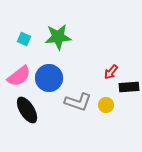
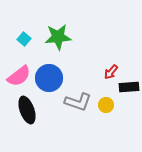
cyan square: rotated 16 degrees clockwise
black ellipse: rotated 12 degrees clockwise
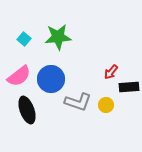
blue circle: moved 2 px right, 1 px down
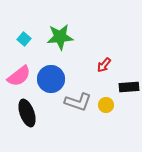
green star: moved 2 px right
red arrow: moved 7 px left, 7 px up
black ellipse: moved 3 px down
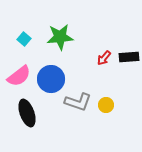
red arrow: moved 7 px up
black rectangle: moved 30 px up
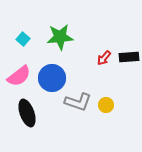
cyan square: moved 1 px left
blue circle: moved 1 px right, 1 px up
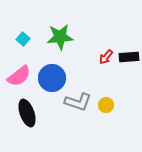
red arrow: moved 2 px right, 1 px up
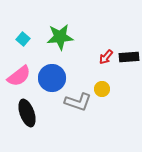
yellow circle: moved 4 px left, 16 px up
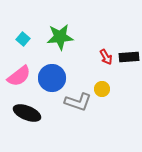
red arrow: rotated 70 degrees counterclockwise
black ellipse: rotated 48 degrees counterclockwise
